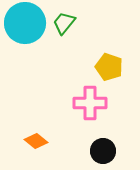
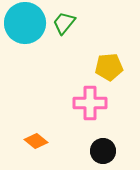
yellow pentagon: rotated 24 degrees counterclockwise
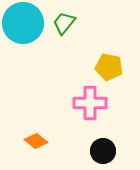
cyan circle: moved 2 px left
yellow pentagon: rotated 16 degrees clockwise
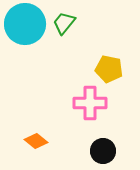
cyan circle: moved 2 px right, 1 px down
yellow pentagon: moved 2 px down
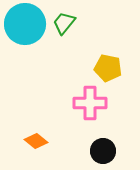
yellow pentagon: moved 1 px left, 1 px up
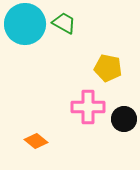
green trapezoid: rotated 80 degrees clockwise
pink cross: moved 2 px left, 4 px down
black circle: moved 21 px right, 32 px up
